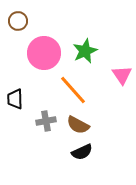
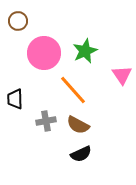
black semicircle: moved 1 px left, 2 px down
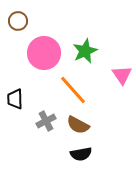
gray cross: rotated 18 degrees counterclockwise
black semicircle: rotated 15 degrees clockwise
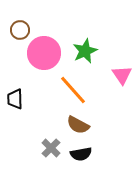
brown circle: moved 2 px right, 9 px down
gray cross: moved 5 px right, 27 px down; rotated 18 degrees counterclockwise
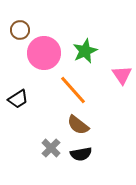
black trapezoid: moved 3 px right; rotated 120 degrees counterclockwise
brown semicircle: rotated 10 degrees clockwise
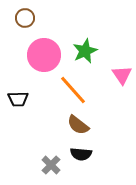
brown circle: moved 5 px right, 12 px up
pink circle: moved 2 px down
black trapezoid: rotated 30 degrees clockwise
gray cross: moved 17 px down
black semicircle: rotated 15 degrees clockwise
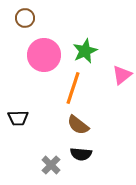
pink triangle: rotated 25 degrees clockwise
orange line: moved 2 px up; rotated 60 degrees clockwise
black trapezoid: moved 19 px down
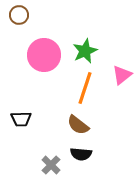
brown circle: moved 6 px left, 3 px up
orange line: moved 12 px right
black trapezoid: moved 3 px right, 1 px down
